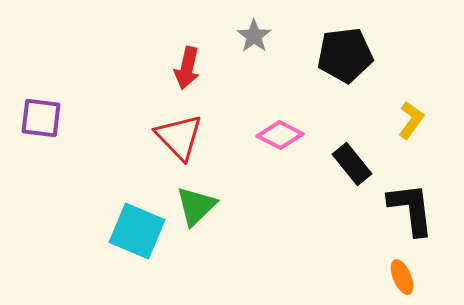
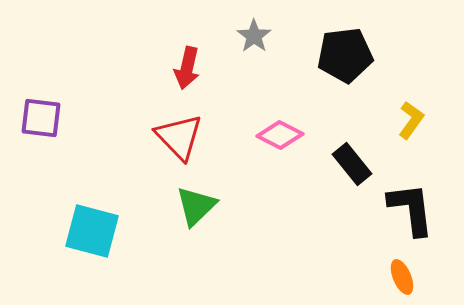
cyan square: moved 45 px left; rotated 8 degrees counterclockwise
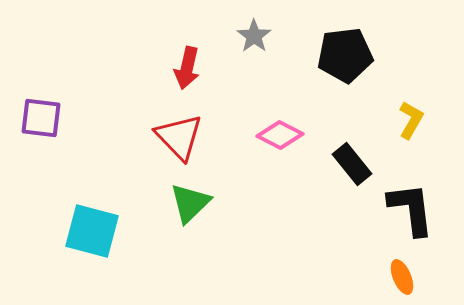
yellow L-shape: rotated 6 degrees counterclockwise
green triangle: moved 6 px left, 3 px up
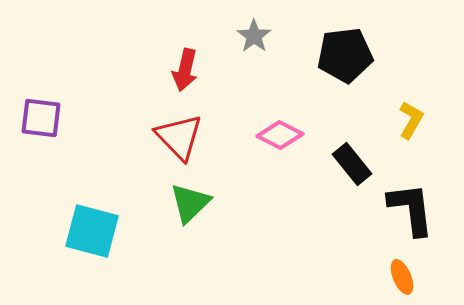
red arrow: moved 2 px left, 2 px down
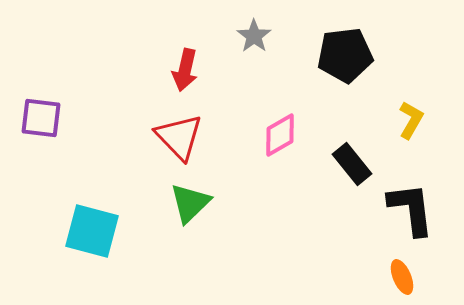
pink diamond: rotated 57 degrees counterclockwise
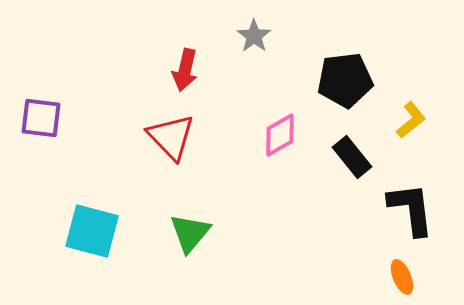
black pentagon: moved 25 px down
yellow L-shape: rotated 21 degrees clockwise
red triangle: moved 8 px left
black rectangle: moved 7 px up
green triangle: moved 30 px down; rotated 6 degrees counterclockwise
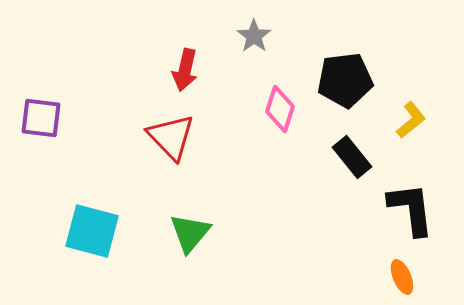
pink diamond: moved 26 px up; rotated 42 degrees counterclockwise
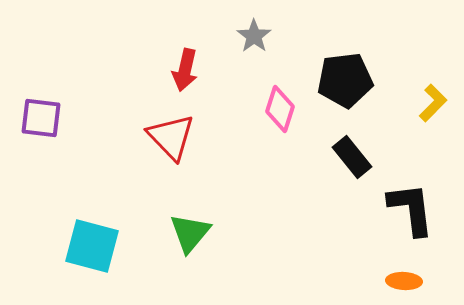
yellow L-shape: moved 22 px right, 17 px up; rotated 6 degrees counterclockwise
cyan square: moved 15 px down
orange ellipse: moved 2 px right, 4 px down; rotated 64 degrees counterclockwise
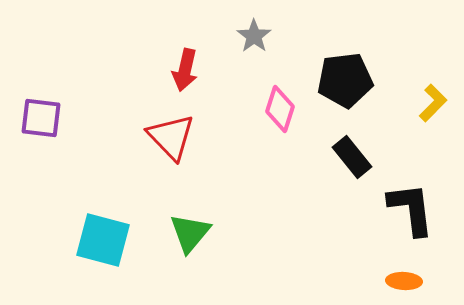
cyan square: moved 11 px right, 6 px up
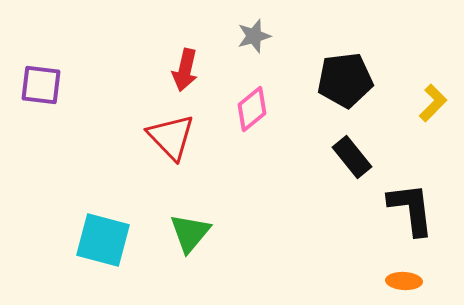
gray star: rotated 20 degrees clockwise
pink diamond: moved 28 px left; rotated 33 degrees clockwise
purple square: moved 33 px up
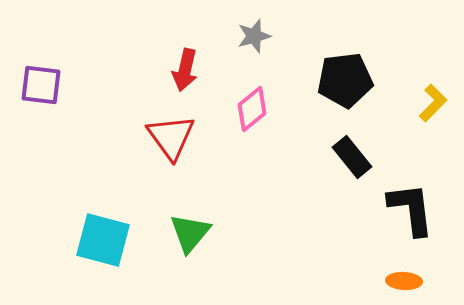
red triangle: rotated 8 degrees clockwise
